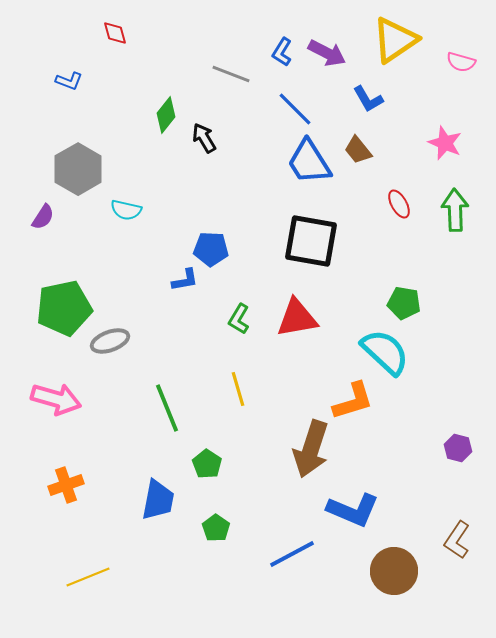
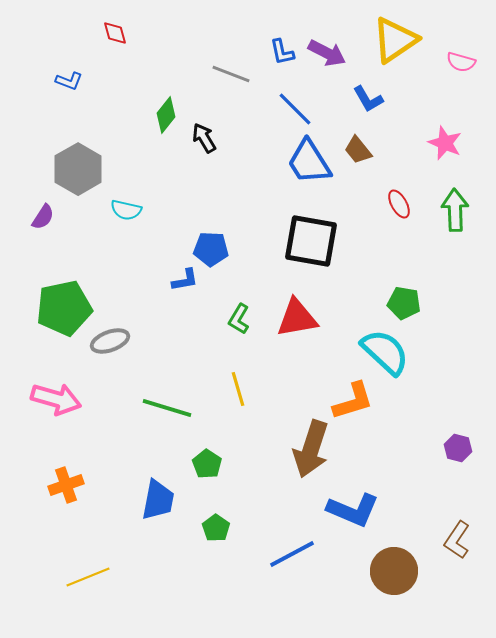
blue L-shape at (282, 52): rotated 44 degrees counterclockwise
green line at (167, 408): rotated 51 degrees counterclockwise
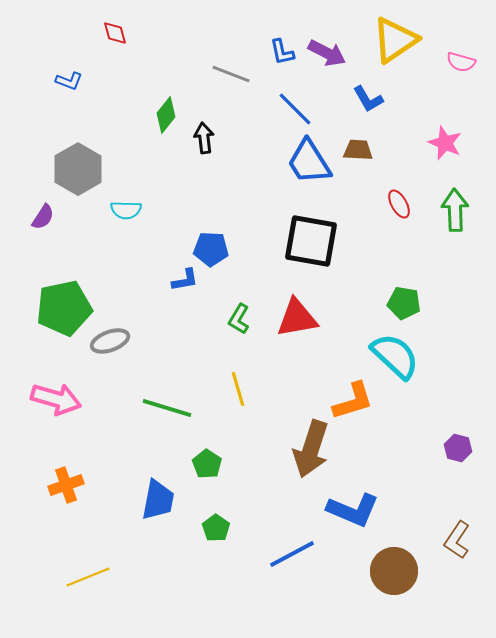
black arrow at (204, 138): rotated 24 degrees clockwise
brown trapezoid at (358, 150): rotated 132 degrees clockwise
cyan semicircle at (126, 210): rotated 12 degrees counterclockwise
cyan semicircle at (385, 352): moved 10 px right, 4 px down
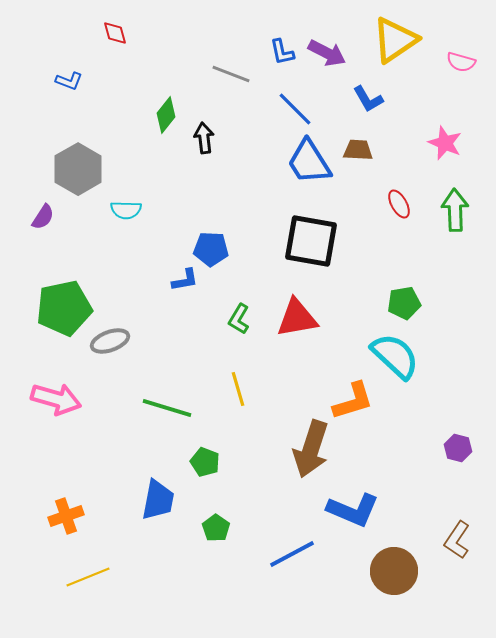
green pentagon at (404, 303): rotated 20 degrees counterclockwise
green pentagon at (207, 464): moved 2 px left, 2 px up; rotated 12 degrees counterclockwise
orange cross at (66, 485): moved 31 px down
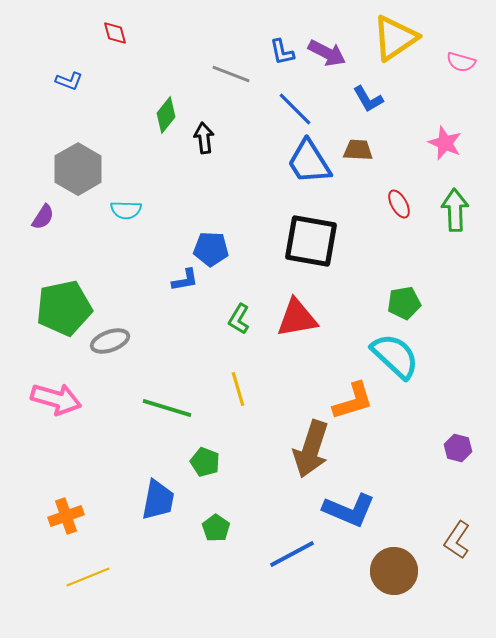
yellow triangle at (395, 40): moved 2 px up
blue L-shape at (353, 510): moved 4 px left
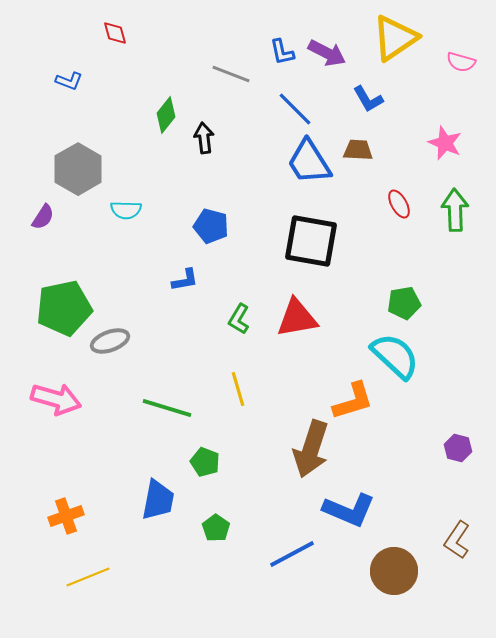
blue pentagon at (211, 249): moved 23 px up; rotated 12 degrees clockwise
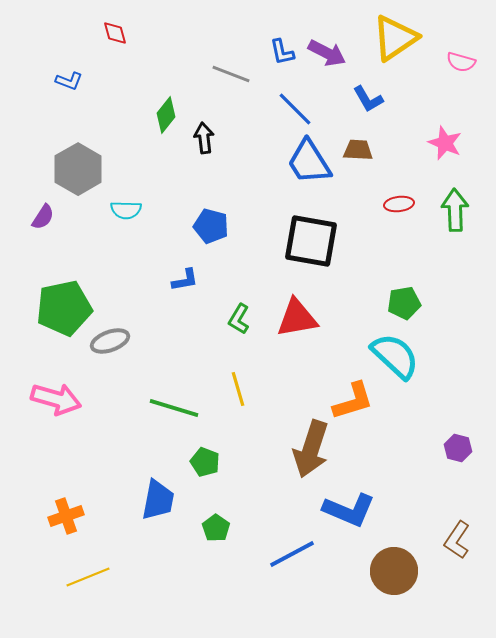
red ellipse at (399, 204): rotated 68 degrees counterclockwise
green line at (167, 408): moved 7 px right
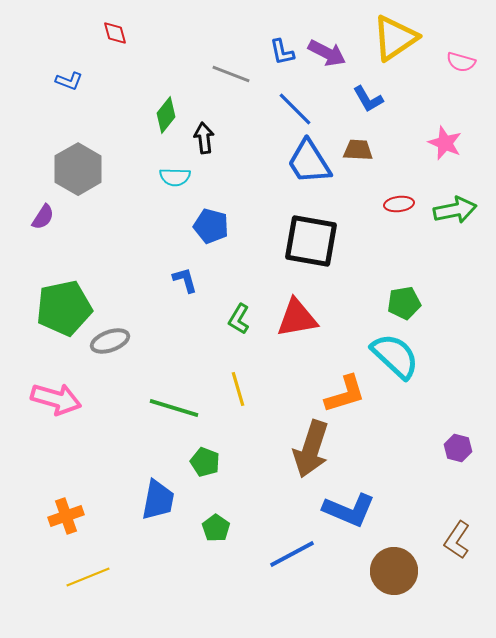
cyan semicircle at (126, 210): moved 49 px right, 33 px up
green arrow at (455, 210): rotated 81 degrees clockwise
blue L-shape at (185, 280): rotated 96 degrees counterclockwise
orange L-shape at (353, 401): moved 8 px left, 7 px up
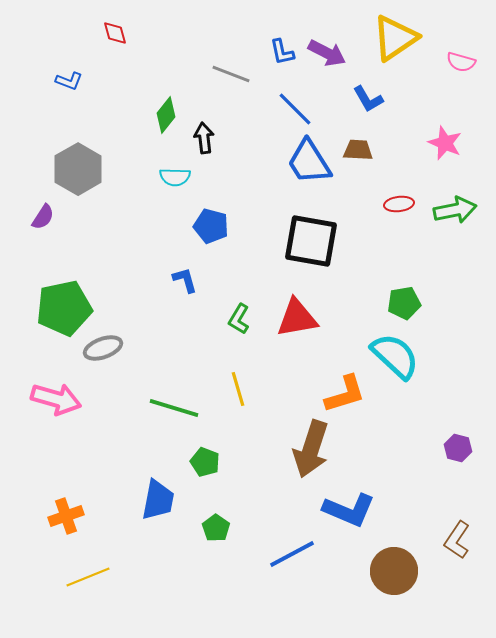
gray ellipse at (110, 341): moved 7 px left, 7 px down
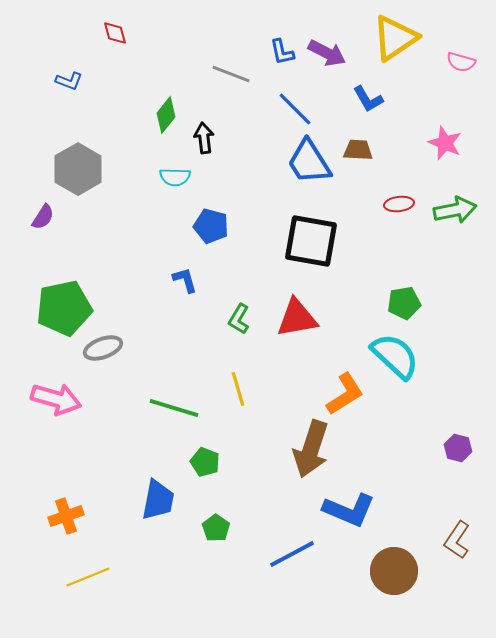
orange L-shape at (345, 394): rotated 15 degrees counterclockwise
